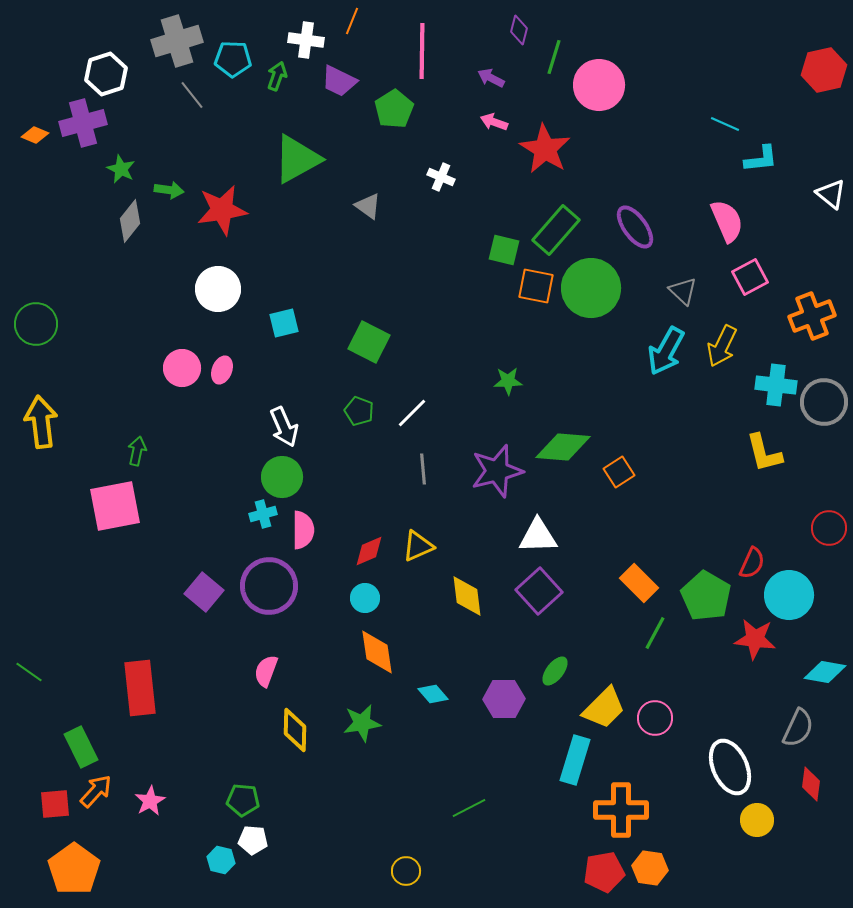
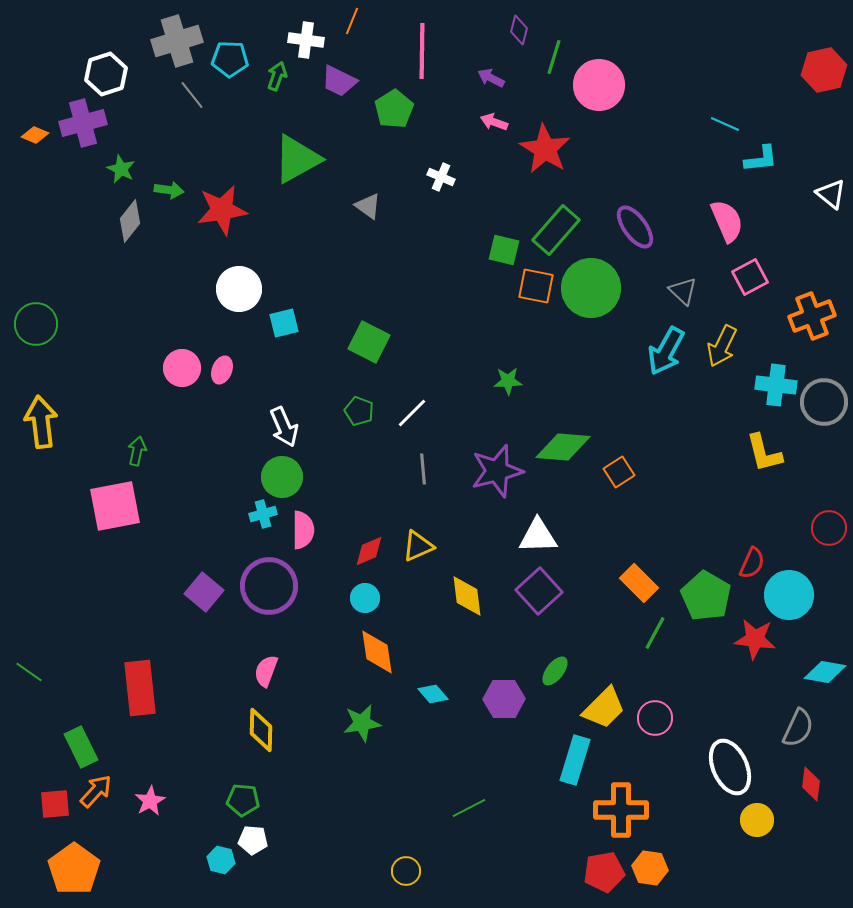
cyan pentagon at (233, 59): moved 3 px left
white circle at (218, 289): moved 21 px right
yellow diamond at (295, 730): moved 34 px left
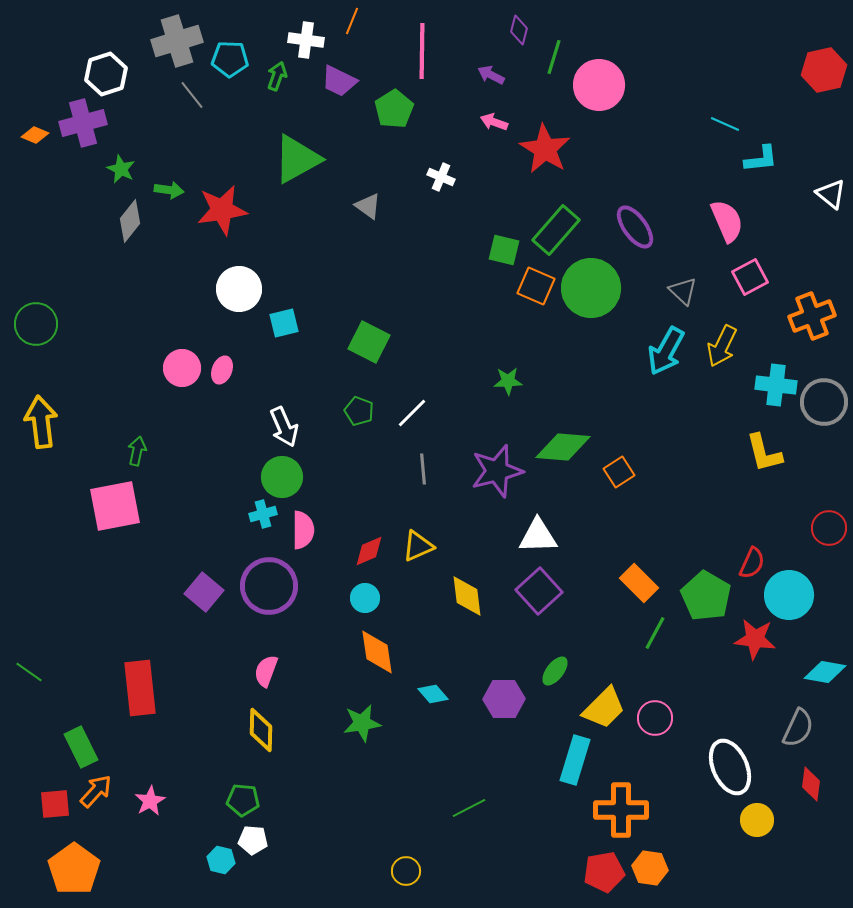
purple arrow at (491, 78): moved 3 px up
orange square at (536, 286): rotated 12 degrees clockwise
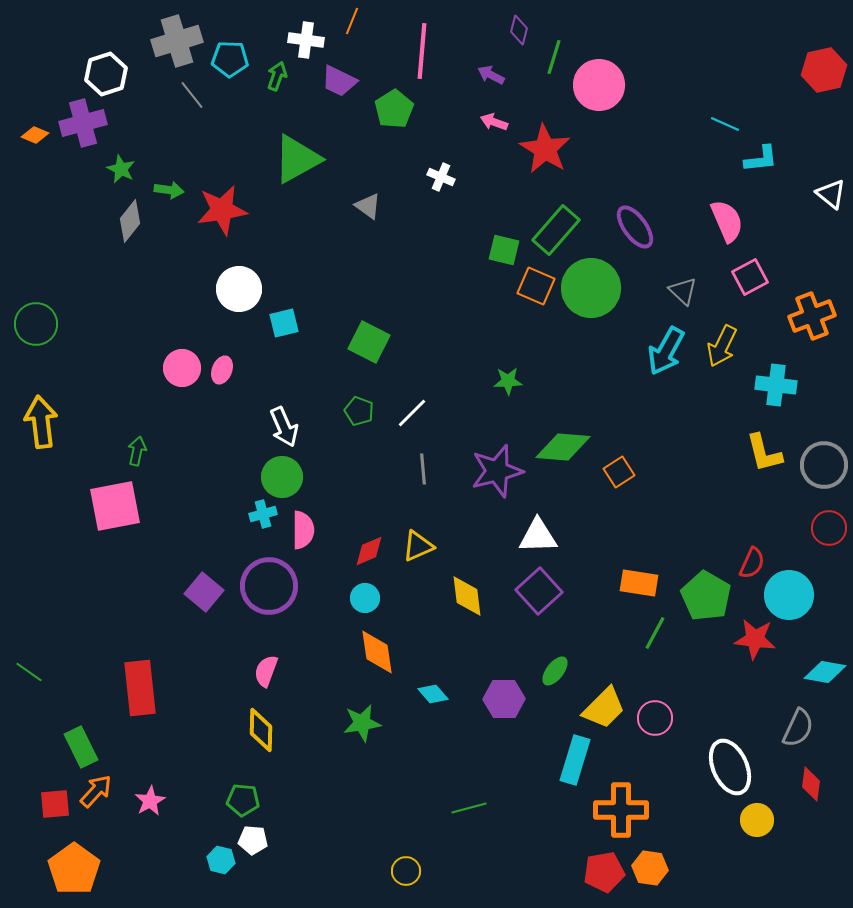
pink line at (422, 51): rotated 4 degrees clockwise
gray circle at (824, 402): moved 63 px down
orange rectangle at (639, 583): rotated 36 degrees counterclockwise
green line at (469, 808): rotated 12 degrees clockwise
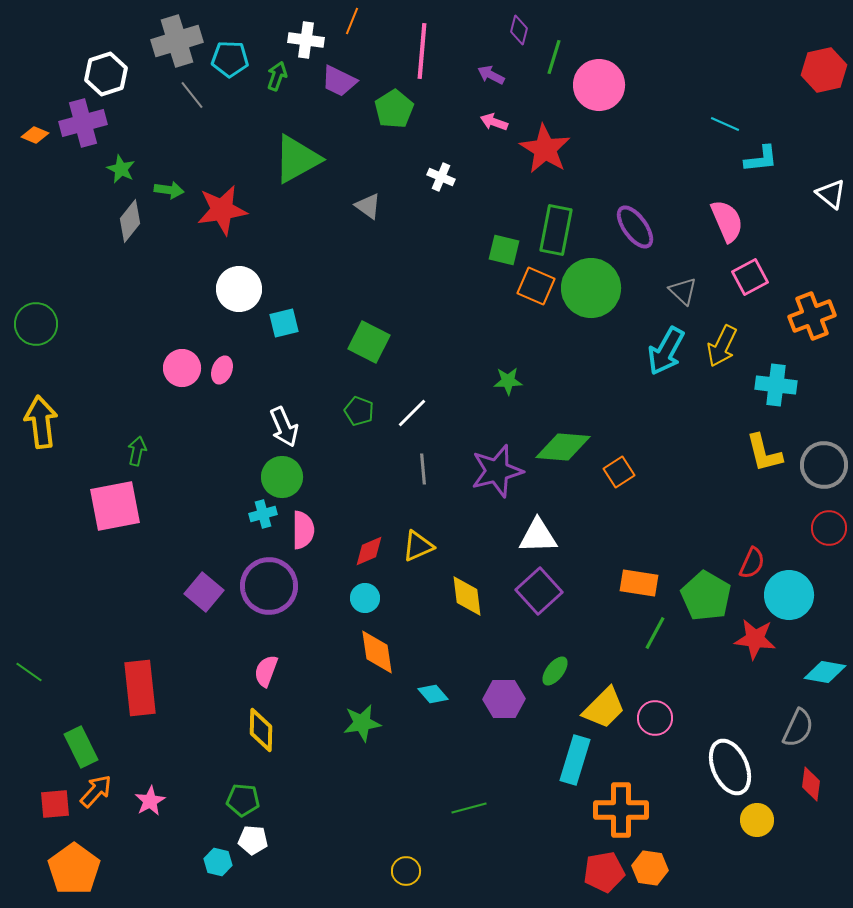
green rectangle at (556, 230): rotated 30 degrees counterclockwise
cyan hexagon at (221, 860): moved 3 px left, 2 px down
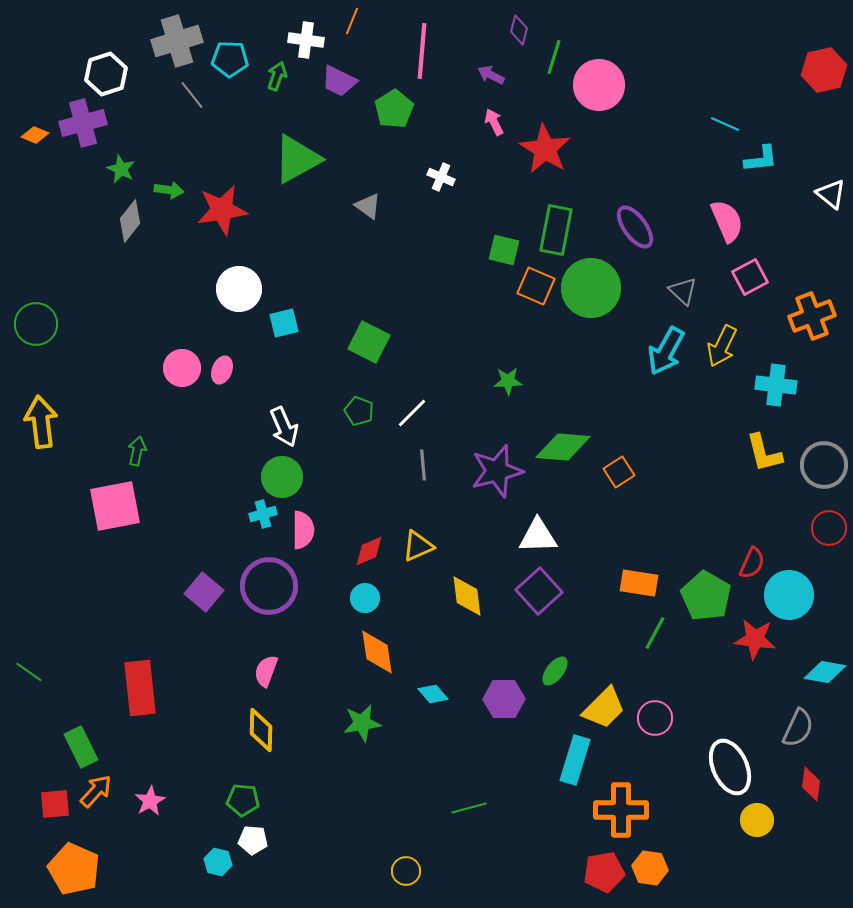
pink arrow at (494, 122): rotated 44 degrees clockwise
gray line at (423, 469): moved 4 px up
orange pentagon at (74, 869): rotated 12 degrees counterclockwise
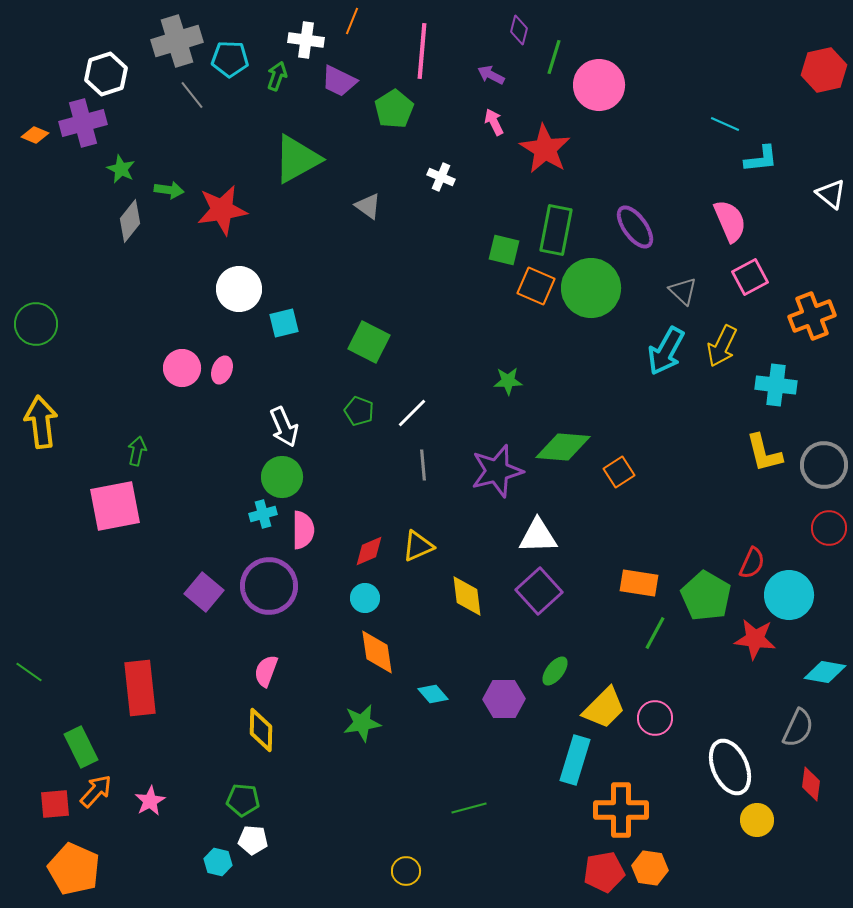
pink semicircle at (727, 221): moved 3 px right
